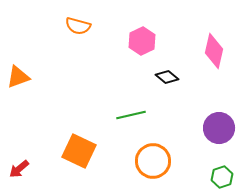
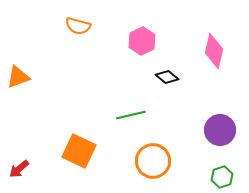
purple circle: moved 1 px right, 2 px down
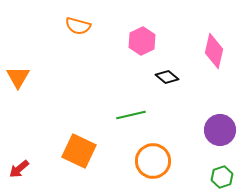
orange triangle: rotated 40 degrees counterclockwise
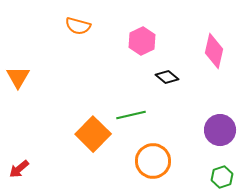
orange square: moved 14 px right, 17 px up; rotated 20 degrees clockwise
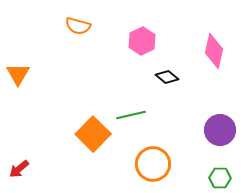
orange triangle: moved 3 px up
orange circle: moved 3 px down
green hexagon: moved 2 px left, 1 px down; rotated 20 degrees clockwise
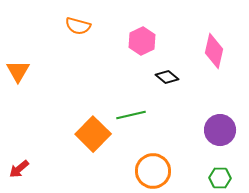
orange triangle: moved 3 px up
orange circle: moved 7 px down
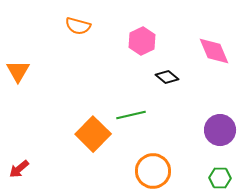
pink diamond: rotated 36 degrees counterclockwise
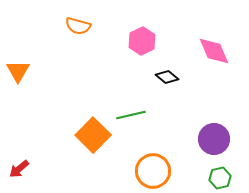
purple circle: moved 6 px left, 9 px down
orange square: moved 1 px down
green hexagon: rotated 15 degrees counterclockwise
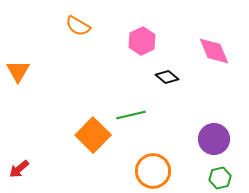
orange semicircle: rotated 15 degrees clockwise
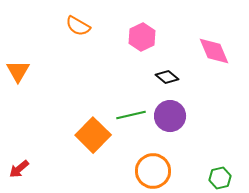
pink hexagon: moved 4 px up
purple circle: moved 44 px left, 23 px up
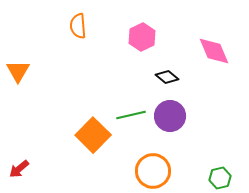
orange semicircle: rotated 55 degrees clockwise
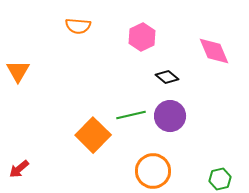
orange semicircle: rotated 80 degrees counterclockwise
green hexagon: moved 1 px down
